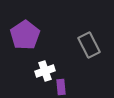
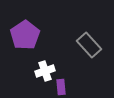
gray rectangle: rotated 15 degrees counterclockwise
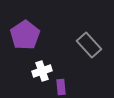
white cross: moved 3 px left
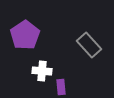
white cross: rotated 24 degrees clockwise
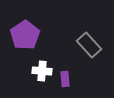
purple rectangle: moved 4 px right, 8 px up
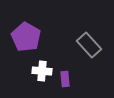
purple pentagon: moved 1 px right, 2 px down; rotated 8 degrees counterclockwise
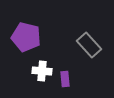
purple pentagon: rotated 16 degrees counterclockwise
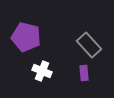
white cross: rotated 18 degrees clockwise
purple rectangle: moved 19 px right, 6 px up
